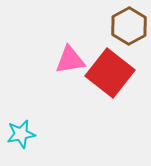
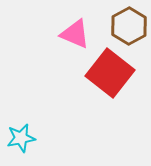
pink triangle: moved 5 px right, 26 px up; rotated 32 degrees clockwise
cyan star: moved 4 px down
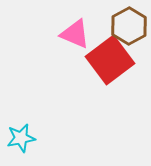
red square: moved 13 px up; rotated 15 degrees clockwise
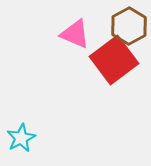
red square: moved 4 px right
cyan star: rotated 16 degrees counterclockwise
